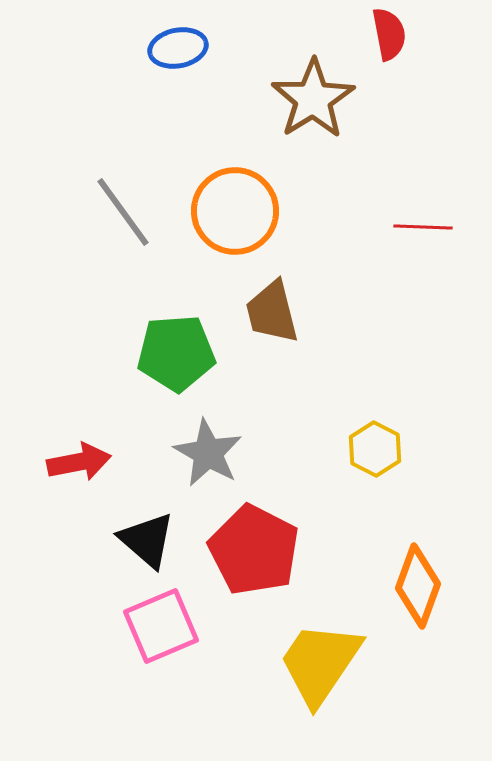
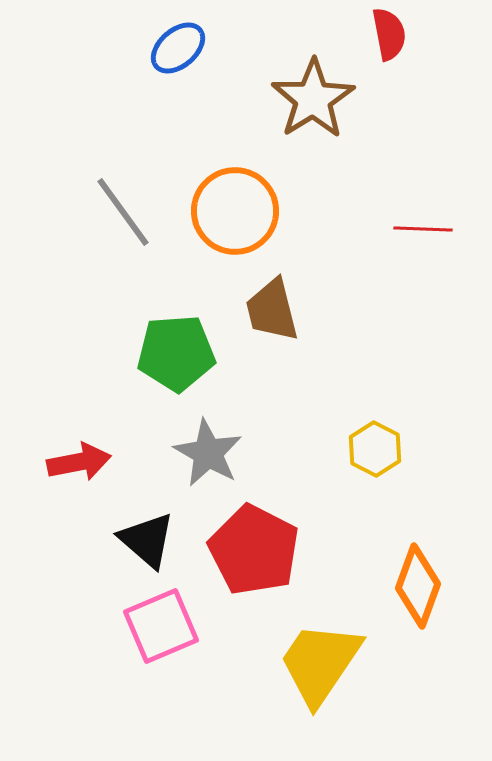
blue ellipse: rotated 30 degrees counterclockwise
red line: moved 2 px down
brown trapezoid: moved 2 px up
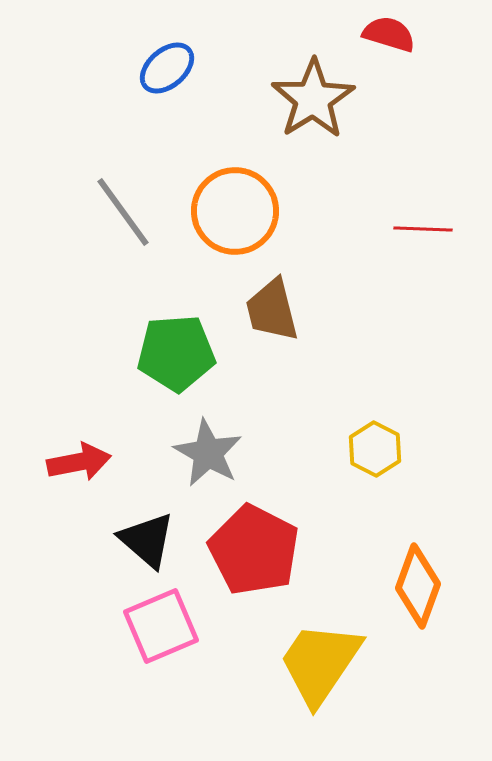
red semicircle: rotated 62 degrees counterclockwise
blue ellipse: moved 11 px left, 20 px down
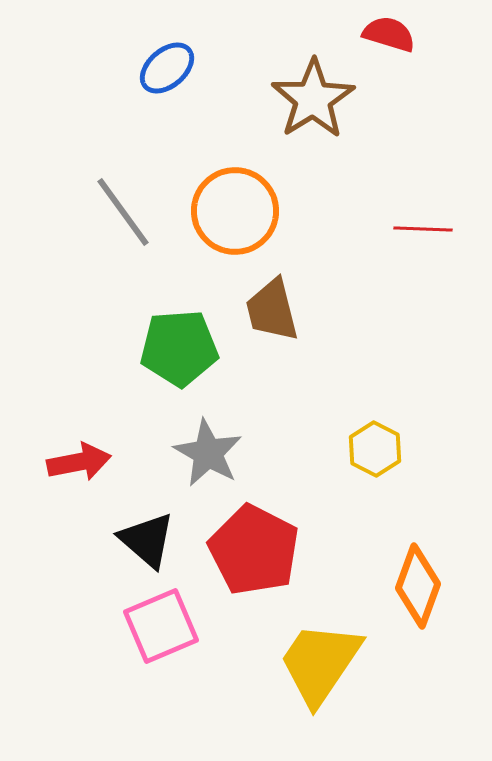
green pentagon: moved 3 px right, 5 px up
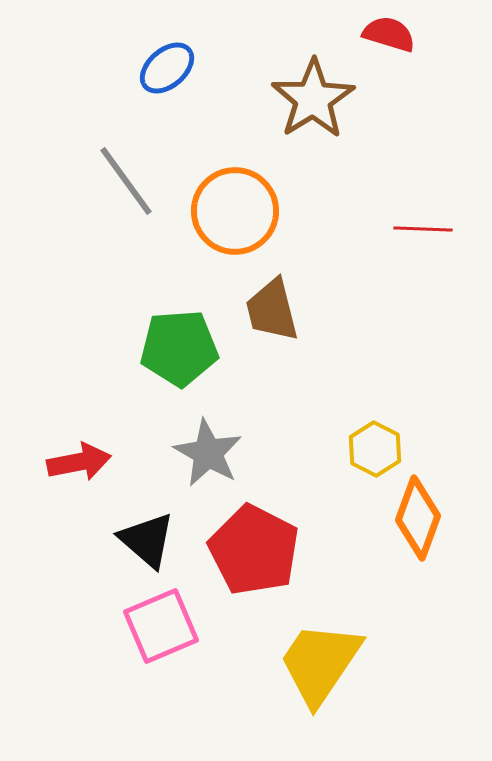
gray line: moved 3 px right, 31 px up
orange diamond: moved 68 px up
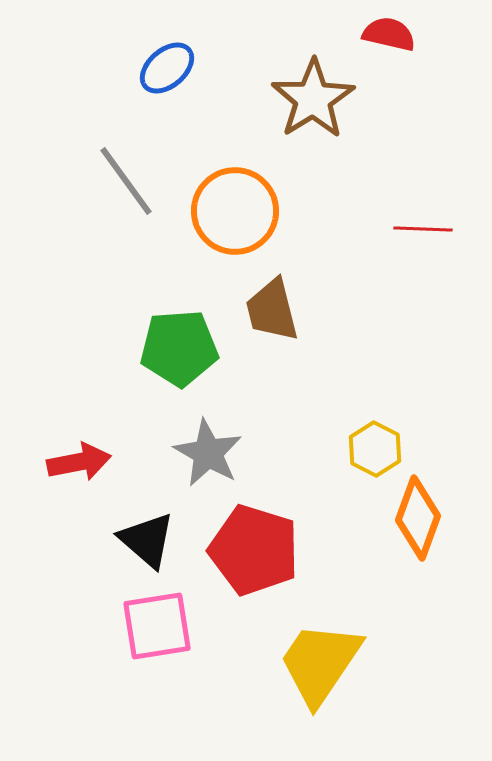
red semicircle: rotated 4 degrees counterclockwise
red pentagon: rotated 10 degrees counterclockwise
pink square: moved 4 px left; rotated 14 degrees clockwise
